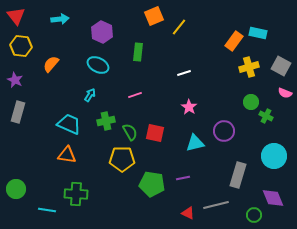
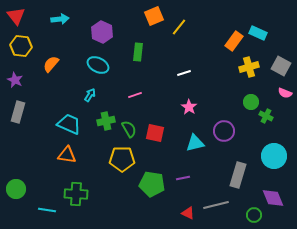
cyan rectangle at (258, 33): rotated 12 degrees clockwise
green semicircle at (130, 132): moved 1 px left, 3 px up
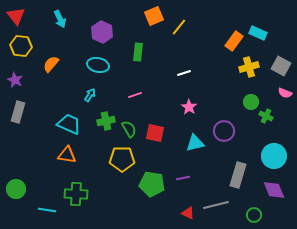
cyan arrow at (60, 19): rotated 72 degrees clockwise
cyan ellipse at (98, 65): rotated 15 degrees counterclockwise
purple diamond at (273, 198): moved 1 px right, 8 px up
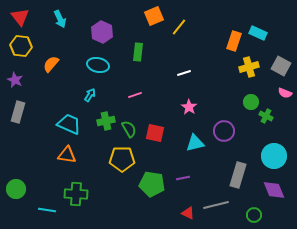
red triangle at (16, 16): moved 4 px right, 1 px down
orange rectangle at (234, 41): rotated 18 degrees counterclockwise
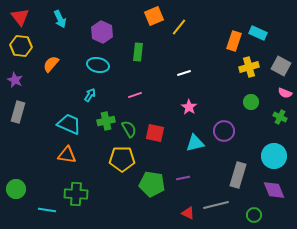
green cross at (266, 116): moved 14 px right, 1 px down
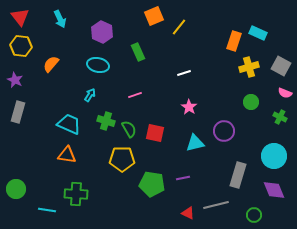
green rectangle at (138, 52): rotated 30 degrees counterclockwise
green cross at (106, 121): rotated 30 degrees clockwise
